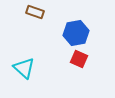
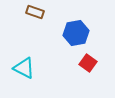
red square: moved 9 px right, 4 px down; rotated 12 degrees clockwise
cyan triangle: rotated 15 degrees counterclockwise
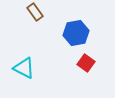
brown rectangle: rotated 36 degrees clockwise
red square: moved 2 px left
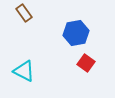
brown rectangle: moved 11 px left, 1 px down
cyan triangle: moved 3 px down
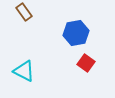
brown rectangle: moved 1 px up
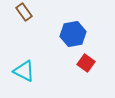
blue hexagon: moved 3 px left, 1 px down
